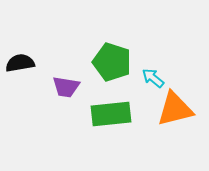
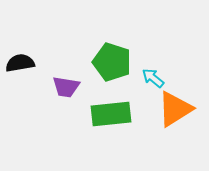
orange triangle: rotated 18 degrees counterclockwise
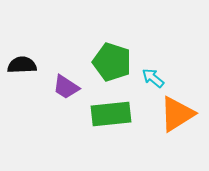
black semicircle: moved 2 px right, 2 px down; rotated 8 degrees clockwise
purple trapezoid: rotated 24 degrees clockwise
orange triangle: moved 2 px right, 5 px down
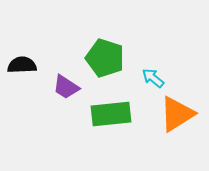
green pentagon: moved 7 px left, 4 px up
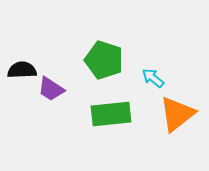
green pentagon: moved 1 px left, 2 px down
black semicircle: moved 5 px down
purple trapezoid: moved 15 px left, 2 px down
orange triangle: rotated 6 degrees counterclockwise
